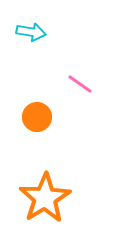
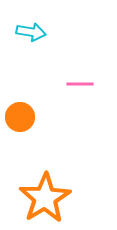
pink line: rotated 36 degrees counterclockwise
orange circle: moved 17 px left
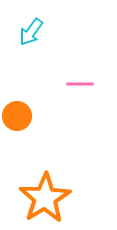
cyan arrow: rotated 116 degrees clockwise
orange circle: moved 3 px left, 1 px up
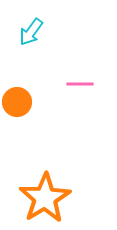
orange circle: moved 14 px up
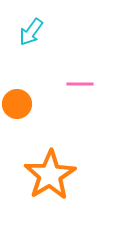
orange circle: moved 2 px down
orange star: moved 5 px right, 23 px up
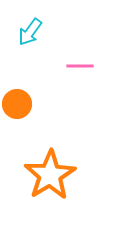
cyan arrow: moved 1 px left
pink line: moved 18 px up
